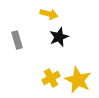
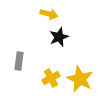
gray rectangle: moved 2 px right, 21 px down; rotated 24 degrees clockwise
yellow star: moved 2 px right, 1 px up
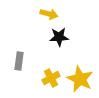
black star: rotated 18 degrees clockwise
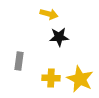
yellow cross: rotated 30 degrees clockwise
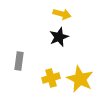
yellow arrow: moved 13 px right
black star: rotated 18 degrees counterclockwise
yellow cross: rotated 18 degrees counterclockwise
